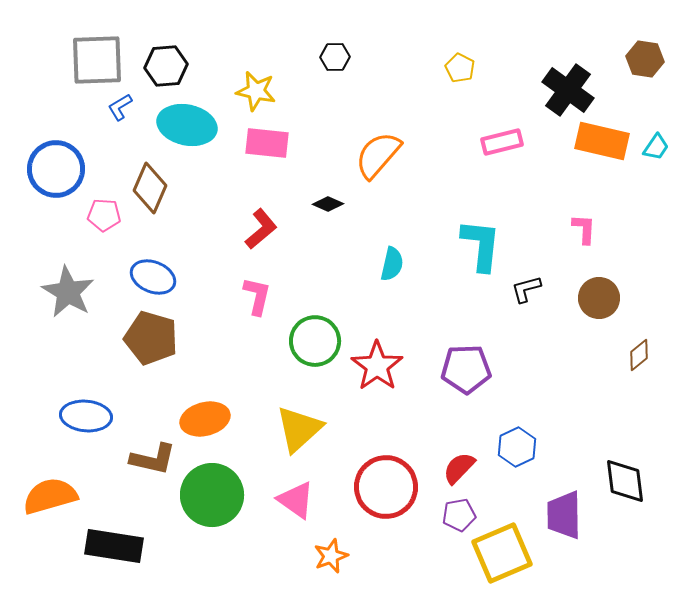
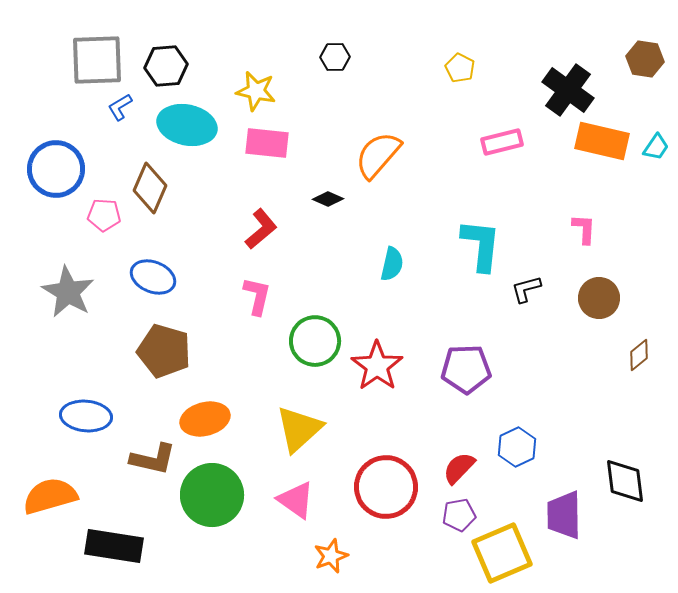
black diamond at (328, 204): moved 5 px up
brown pentagon at (151, 338): moved 13 px right, 13 px down
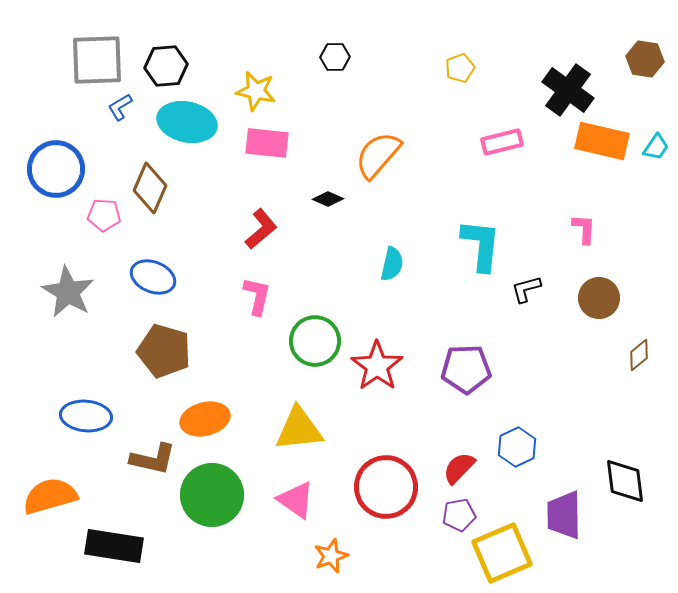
yellow pentagon at (460, 68): rotated 24 degrees clockwise
cyan ellipse at (187, 125): moved 3 px up
yellow triangle at (299, 429): rotated 36 degrees clockwise
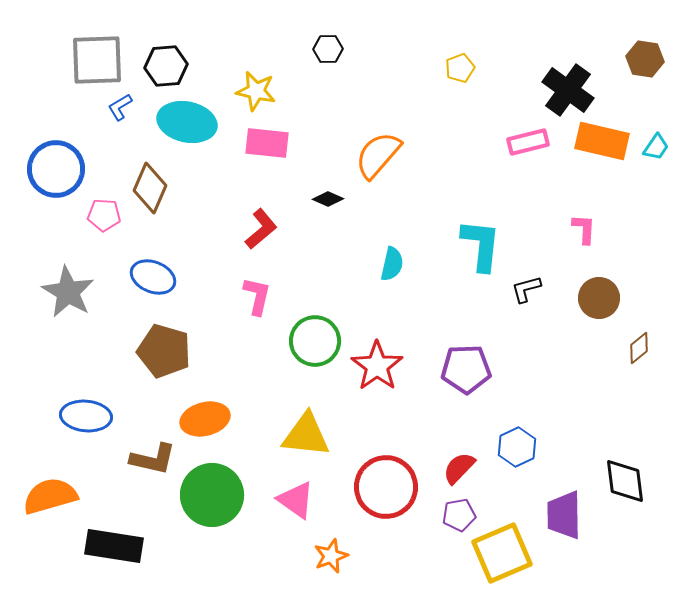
black hexagon at (335, 57): moved 7 px left, 8 px up
pink rectangle at (502, 142): moved 26 px right
brown diamond at (639, 355): moved 7 px up
yellow triangle at (299, 429): moved 7 px right, 6 px down; rotated 12 degrees clockwise
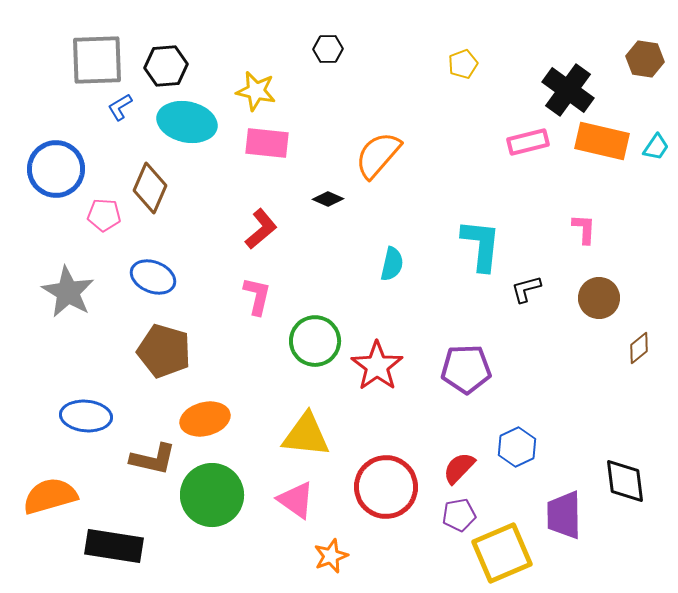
yellow pentagon at (460, 68): moved 3 px right, 4 px up
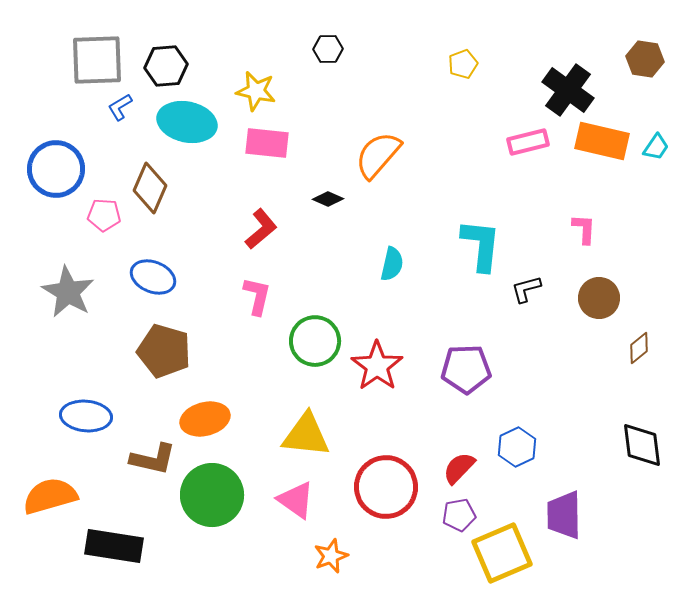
black diamond at (625, 481): moved 17 px right, 36 px up
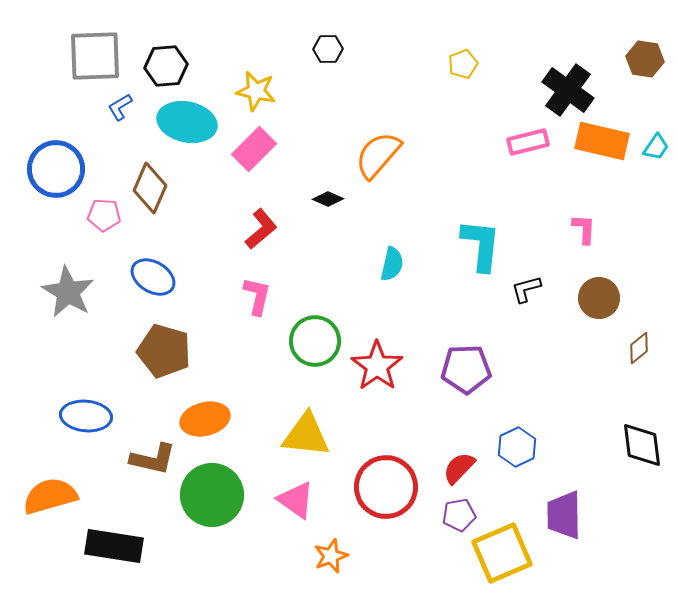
gray square at (97, 60): moved 2 px left, 4 px up
pink rectangle at (267, 143): moved 13 px left, 6 px down; rotated 51 degrees counterclockwise
blue ellipse at (153, 277): rotated 9 degrees clockwise
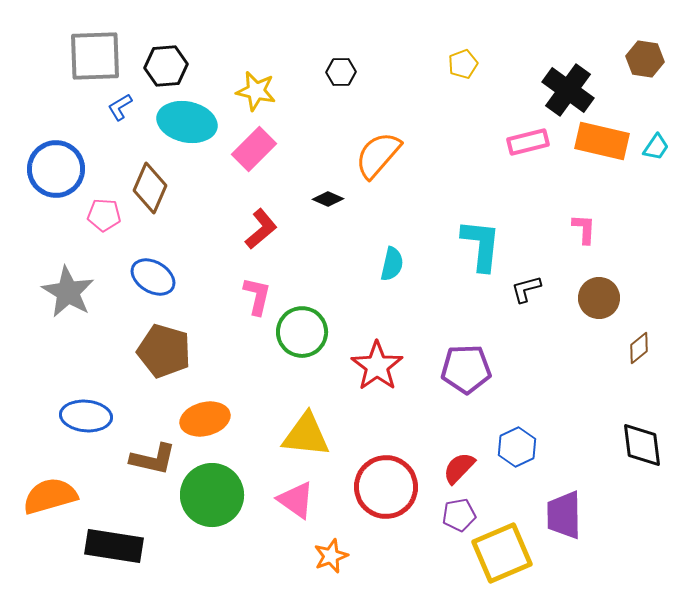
black hexagon at (328, 49): moved 13 px right, 23 px down
green circle at (315, 341): moved 13 px left, 9 px up
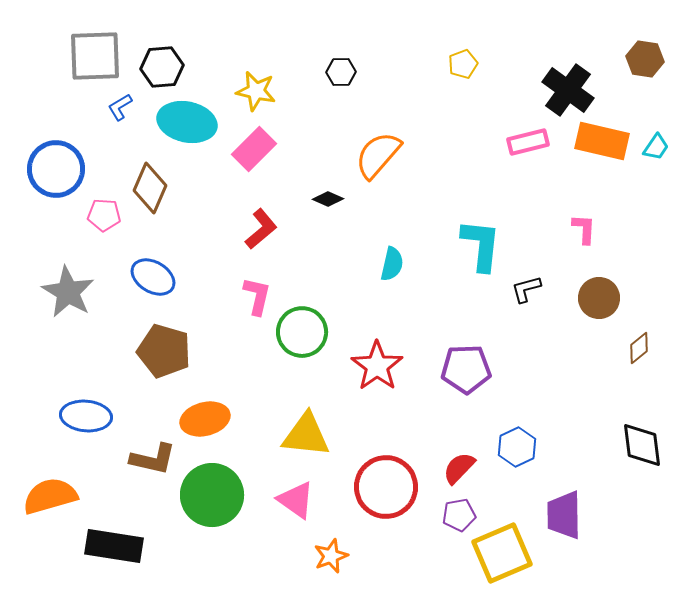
black hexagon at (166, 66): moved 4 px left, 1 px down
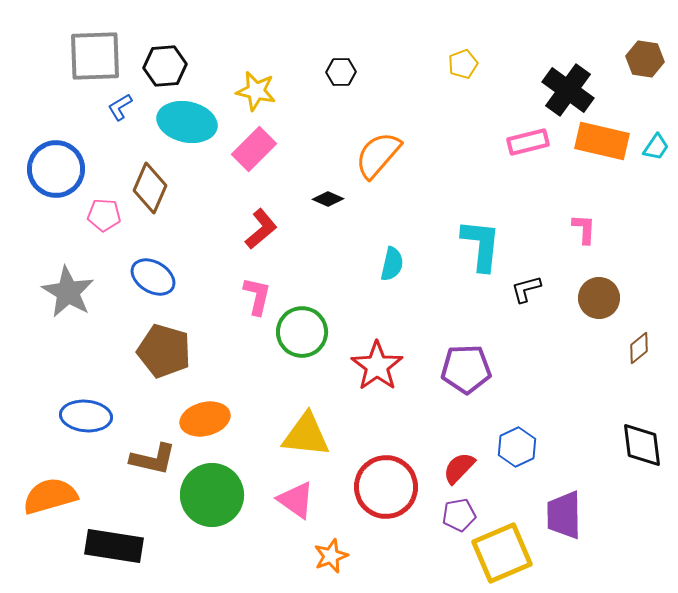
black hexagon at (162, 67): moved 3 px right, 1 px up
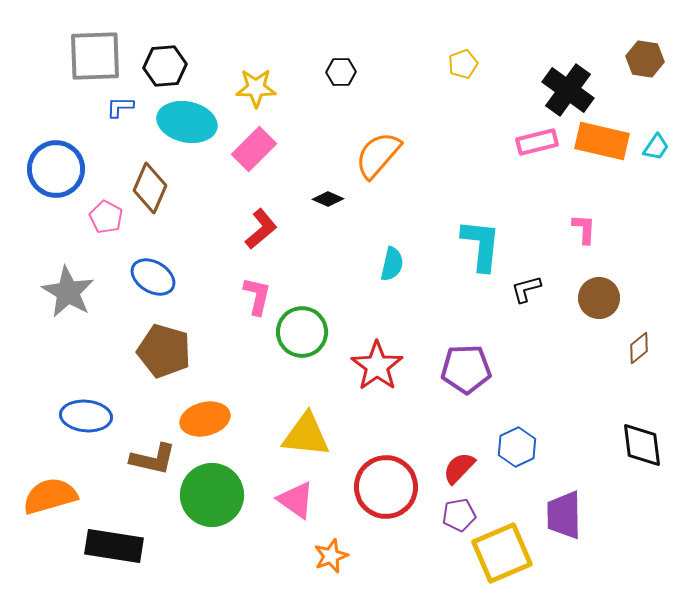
yellow star at (256, 91): moved 3 px up; rotated 12 degrees counterclockwise
blue L-shape at (120, 107): rotated 32 degrees clockwise
pink rectangle at (528, 142): moved 9 px right
pink pentagon at (104, 215): moved 2 px right, 2 px down; rotated 24 degrees clockwise
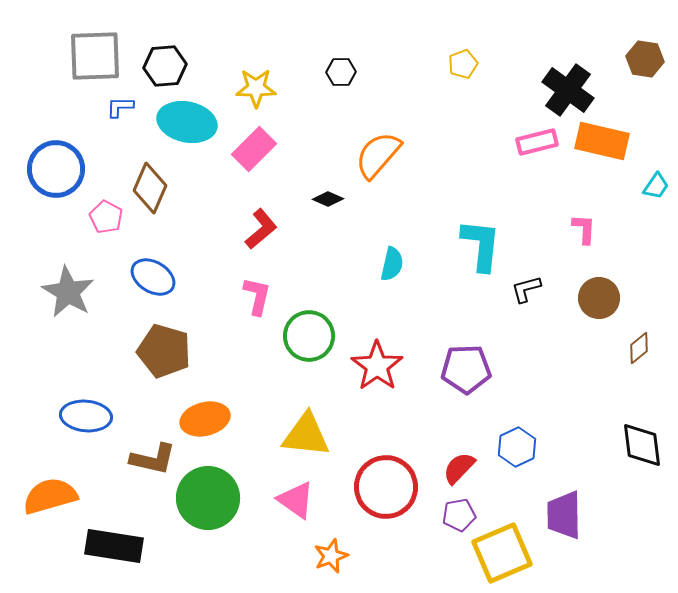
cyan trapezoid at (656, 147): moved 39 px down
green circle at (302, 332): moved 7 px right, 4 px down
green circle at (212, 495): moved 4 px left, 3 px down
